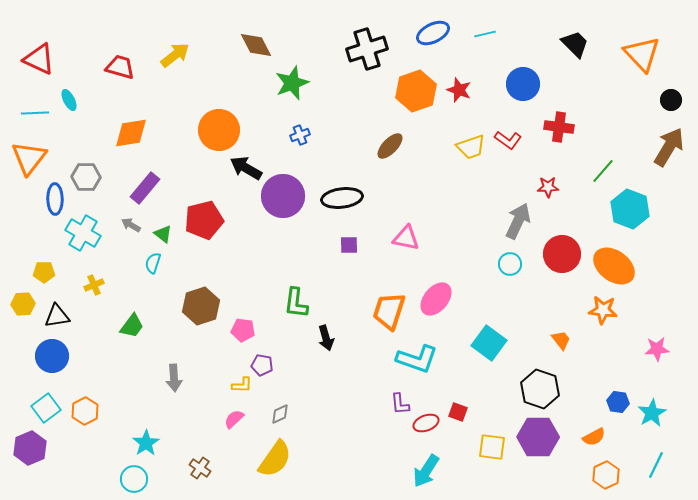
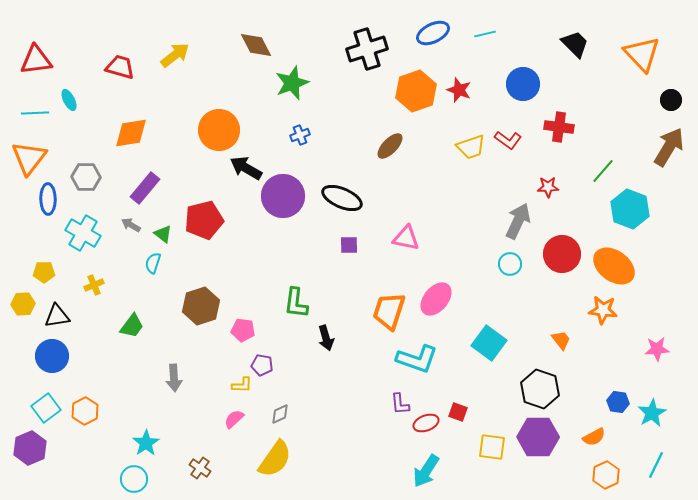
red triangle at (39, 59): moved 3 px left, 1 px down; rotated 32 degrees counterclockwise
black ellipse at (342, 198): rotated 30 degrees clockwise
blue ellipse at (55, 199): moved 7 px left
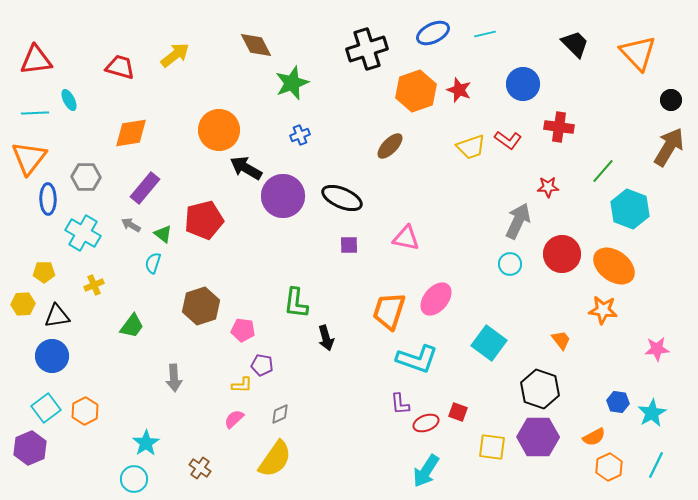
orange triangle at (642, 54): moved 4 px left, 1 px up
orange hexagon at (606, 475): moved 3 px right, 8 px up
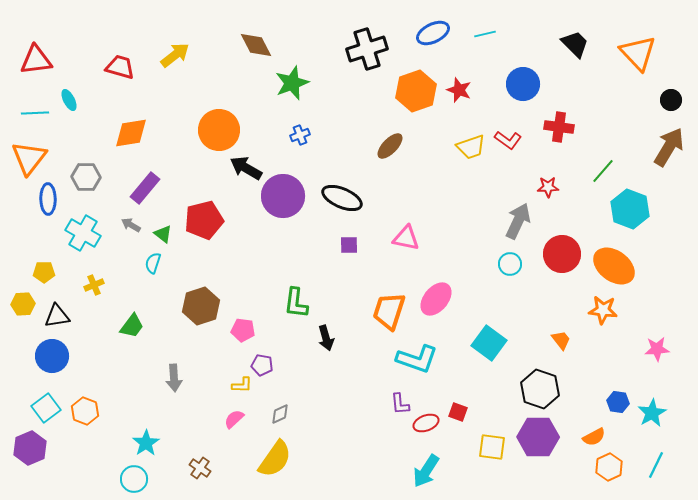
orange hexagon at (85, 411): rotated 12 degrees counterclockwise
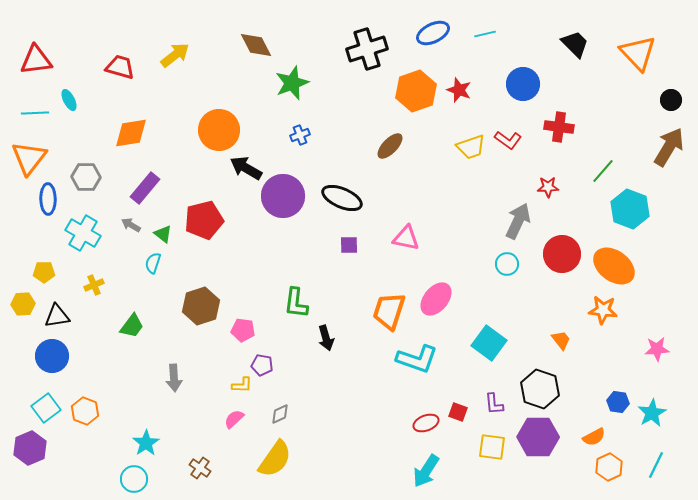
cyan circle at (510, 264): moved 3 px left
purple L-shape at (400, 404): moved 94 px right
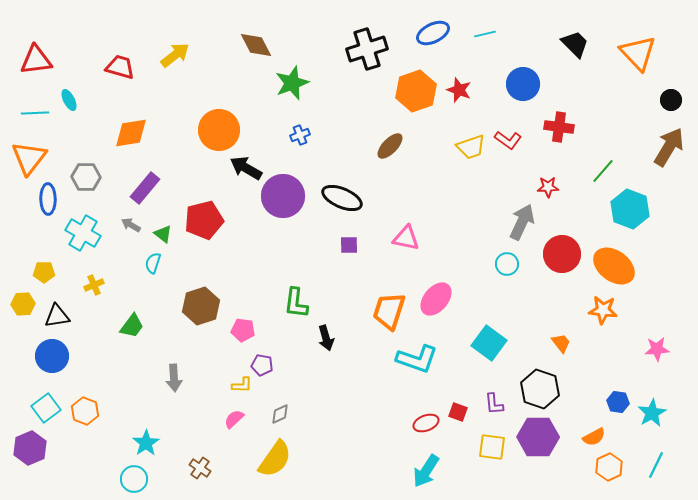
gray arrow at (518, 221): moved 4 px right, 1 px down
orange trapezoid at (561, 340): moved 3 px down
